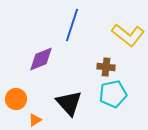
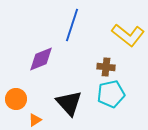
cyan pentagon: moved 2 px left
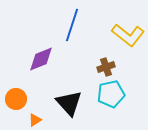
brown cross: rotated 24 degrees counterclockwise
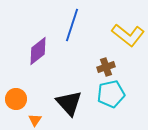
purple diamond: moved 3 px left, 8 px up; rotated 16 degrees counterclockwise
orange triangle: rotated 24 degrees counterclockwise
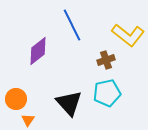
blue line: rotated 44 degrees counterclockwise
brown cross: moved 7 px up
cyan pentagon: moved 4 px left, 1 px up
orange triangle: moved 7 px left
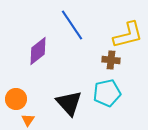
blue line: rotated 8 degrees counterclockwise
yellow L-shape: rotated 52 degrees counterclockwise
brown cross: moved 5 px right; rotated 24 degrees clockwise
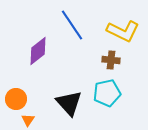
yellow L-shape: moved 5 px left, 4 px up; rotated 40 degrees clockwise
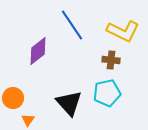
orange circle: moved 3 px left, 1 px up
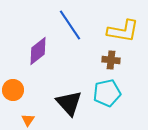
blue line: moved 2 px left
yellow L-shape: rotated 16 degrees counterclockwise
orange circle: moved 8 px up
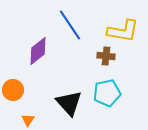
brown cross: moved 5 px left, 4 px up
